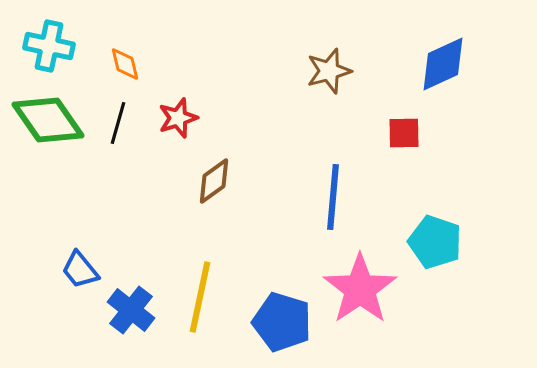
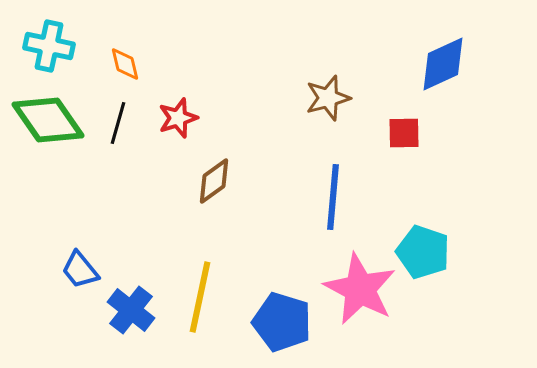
brown star: moved 1 px left, 27 px down
cyan pentagon: moved 12 px left, 10 px down
pink star: rotated 10 degrees counterclockwise
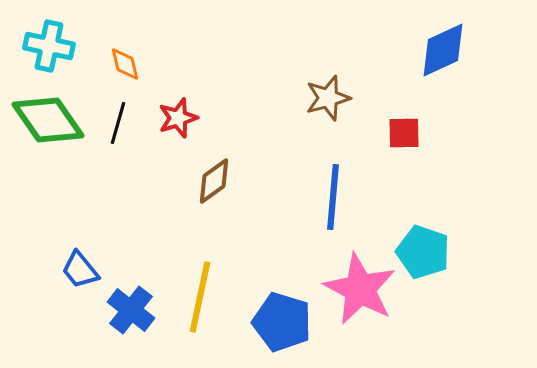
blue diamond: moved 14 px up
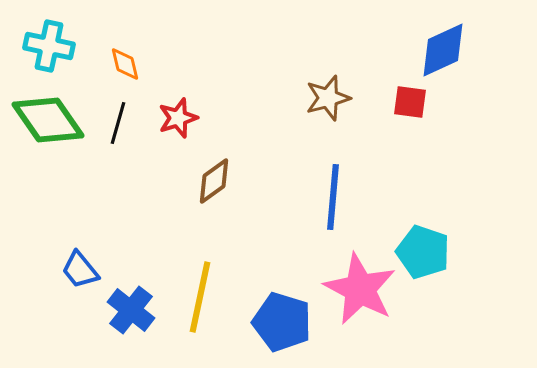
red square: moved 6 px right, 31 px up; rotated 9 degrees clockwise
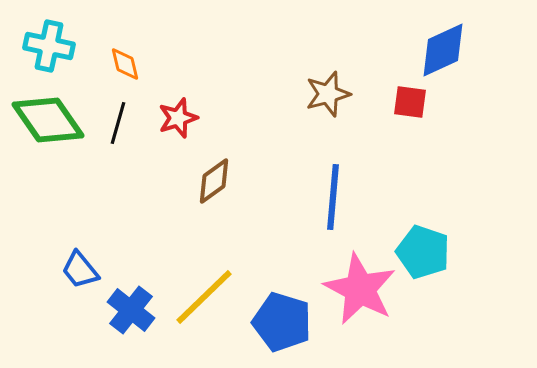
brown star: moved 4 px up
yellow line: moved 4 px right; rotated 34 degrees clockwise
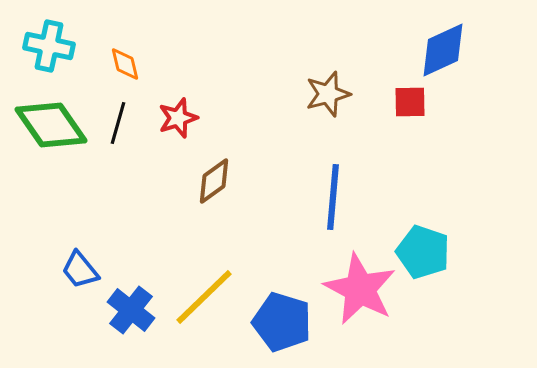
red square: rotated 9 degrees counterclockwise
green diamond: moved 3 px right, 5 px down
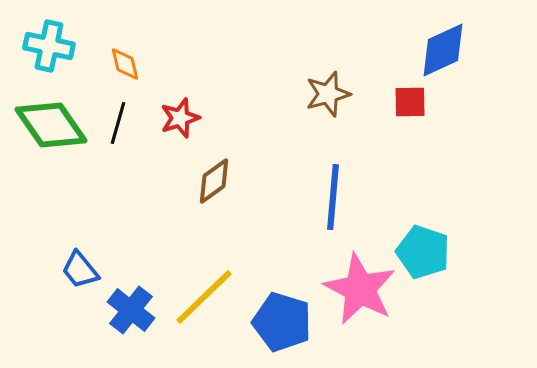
red star: moved 2 px right
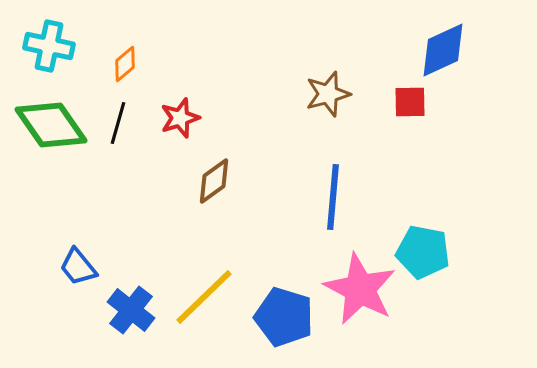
orange diamond: rotated 63 degrees clockwise
cyan pentagon: rotated 8 degrees counterclockwise
blue trapezoid: moved 2 px left, 3 px up
blue pentagon: moved 2 px right, 5 px up
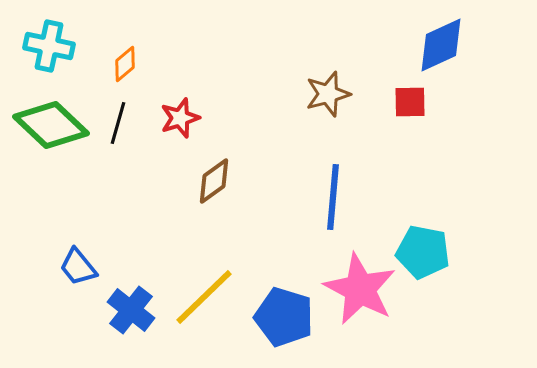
blue diamond: moved 2 px left, 5 px up
green diamond: rotated 12 degrees counterclockwise
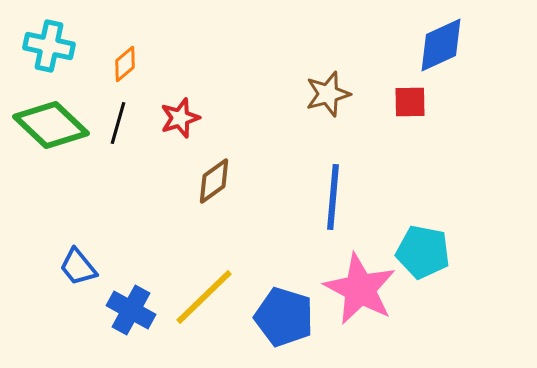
blue cross: rotated 9 degrees counterclockwise
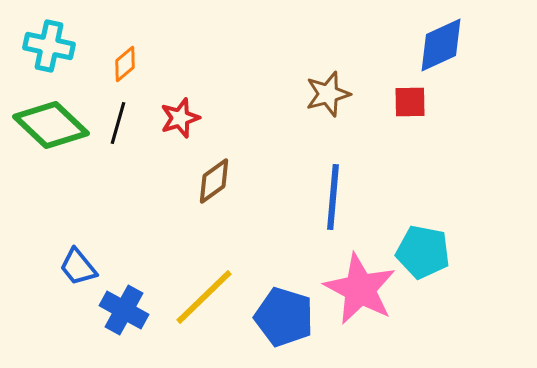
blue cross: moved 7 px left
